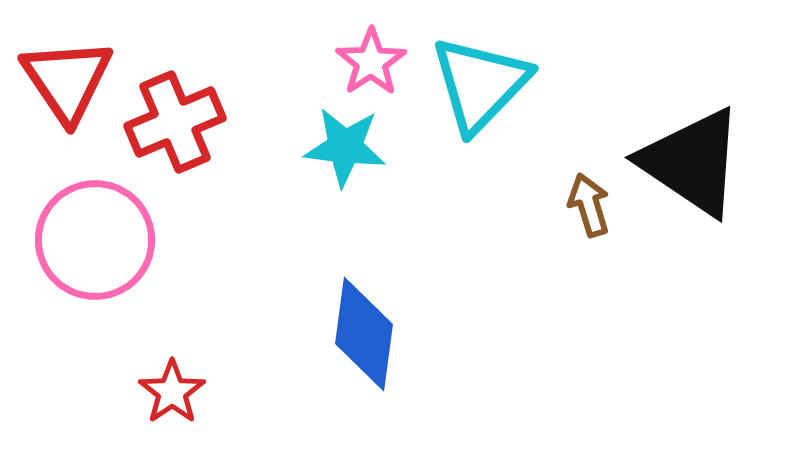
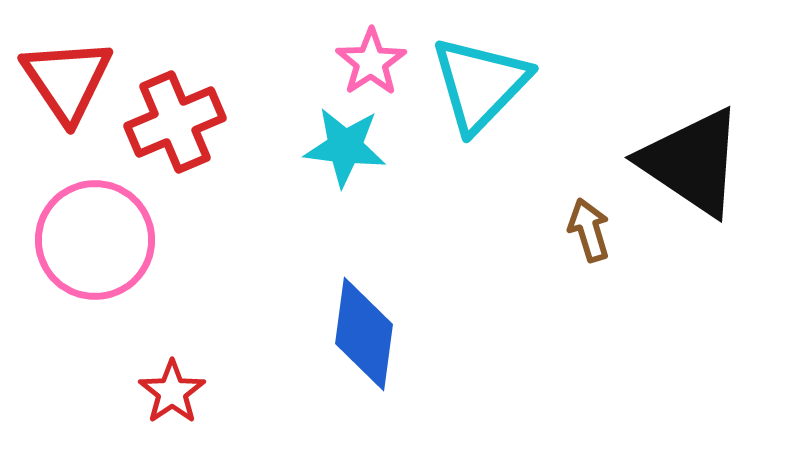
brown arrow: moved 25 px down
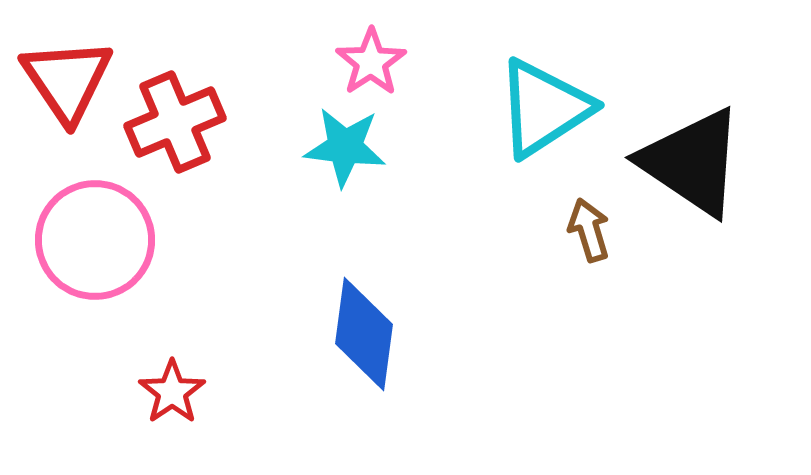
cyan triangle: moved 64 px right, 24 px down; rotated 13 degrees clockwise
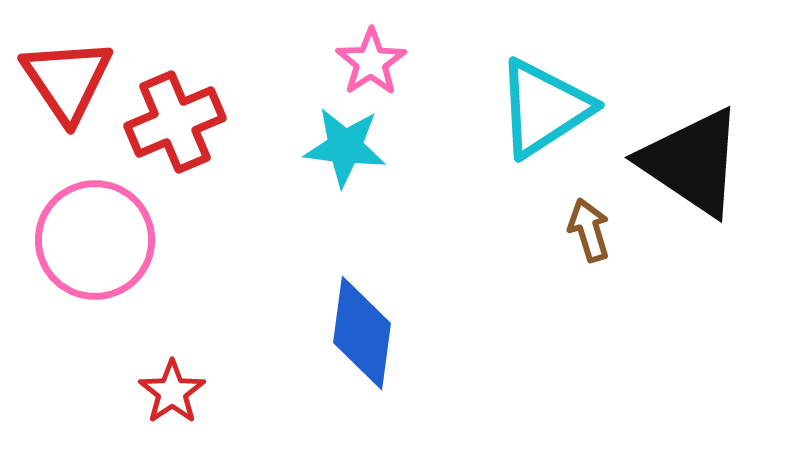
blue diamond: moved 2 px left, 1 px up
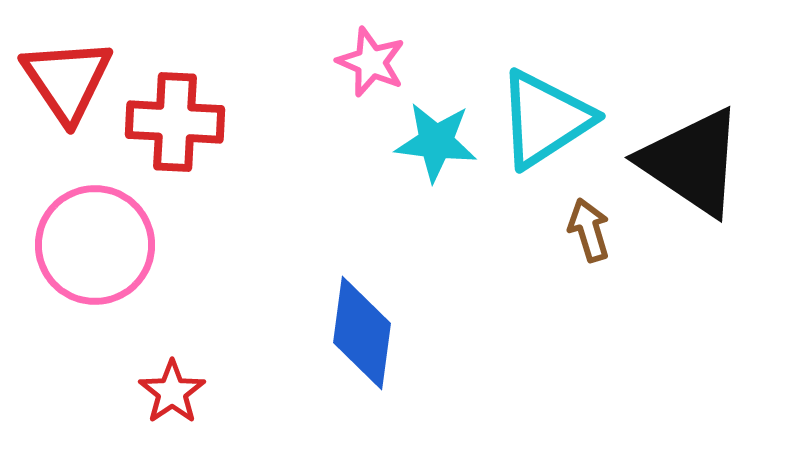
pink star: rotated 16 degrees counterclockwise
cyan triangle: moved 1 px right, 11 px down
red cross: rotated 26 degrees clockwise
cyan star: moved 91 px right, 5 px up
pink circle: moved 5 px down
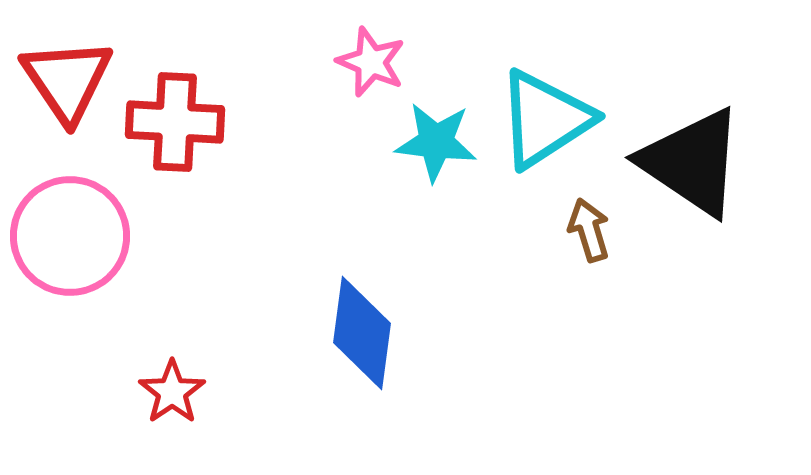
pink circle: moved 25 px left, 9 px up
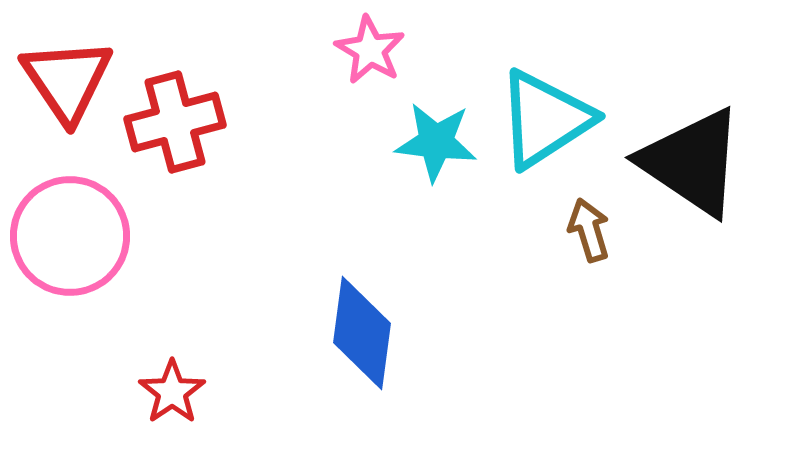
pink star: moved 1 px left, 12 px up; rotated 8 degrees clockwise
red cross: rotated 18 degrees counterclockwise
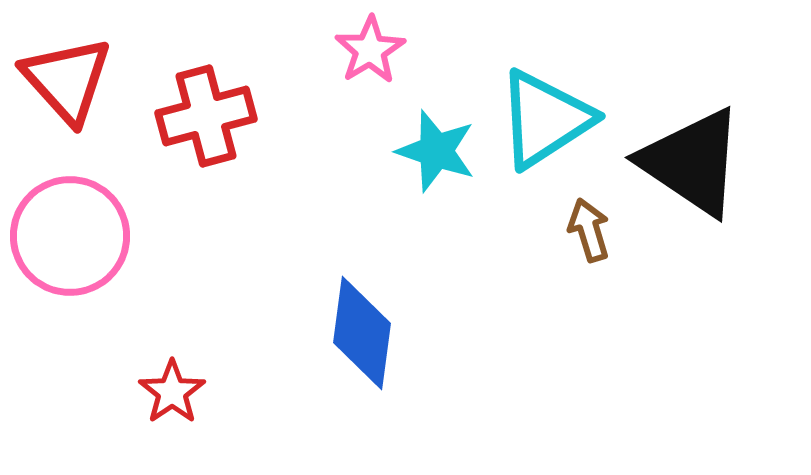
pink star: rotated 10 degrees clockwise
red triangle: rotated 8 degrees counterclockwise
red cross: moved 31 px right, 6 px up
cyan star: moved 9 px down; rotated 12 degrees clockwise
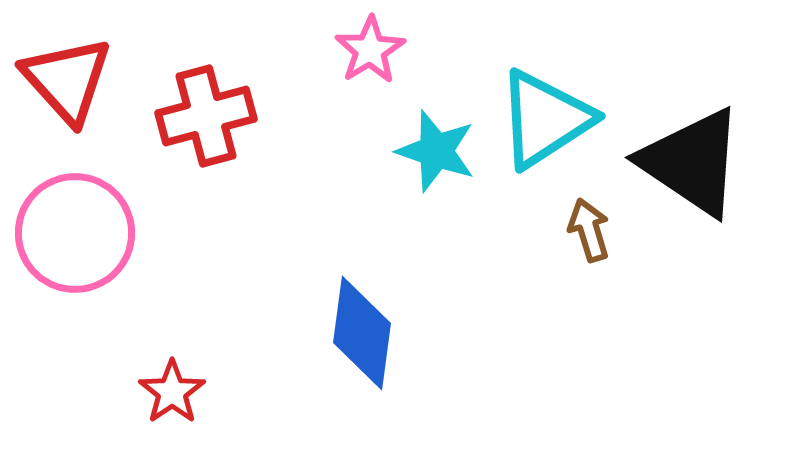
pink circle: moved 5 px right, 3 px up
